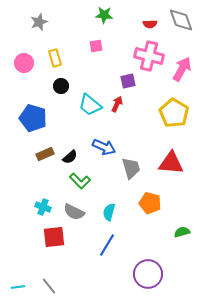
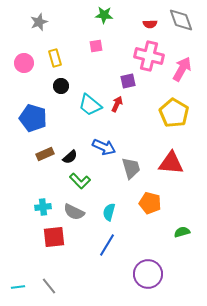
cyan cross: rotated 28 degrees counterclockwise
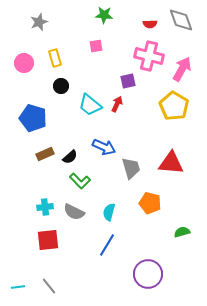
yellow pentagon: moved 7 px up
cyan cross: moved 2 px right
red square: moved 6 px left, 3 px down
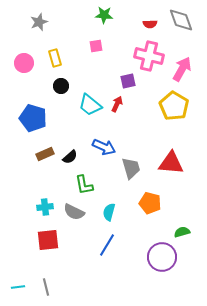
green L-shape: moved 4 px right, 4 px down; rotated 35 degrees clockwise
purple circle: moved 14 px right, 17 px up
gray line: moved 3 px left, 1 px down; rotated 24 degrees clockwise
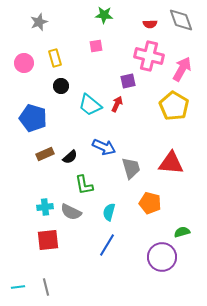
gray semicircle: moved 3 px left
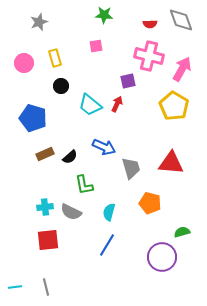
cyan line: moved 3 px left
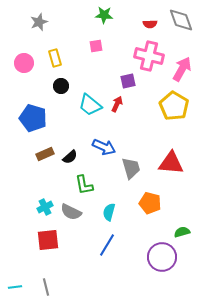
cyan cross: rotated 21 degrees counterclockwise
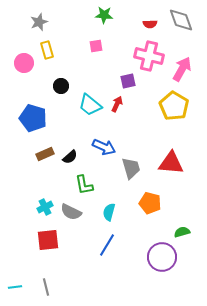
yellow rectangle: moved 8 px left, 8 px up
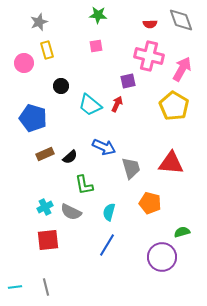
green star: moved 6 px left
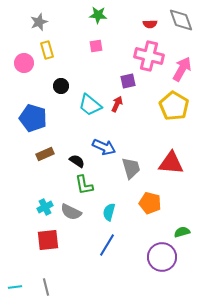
black semicircle: moved 7 px right, 4 px down; rotated 105 degrees counterclockwise
